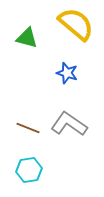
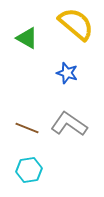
green triangle: rotated 15 degrees clockwise
brown line: moved 1 px left
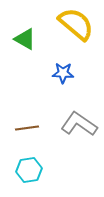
green triangle: moved 2 px left, 1 px down
blue star: moved 4 px left; rotated 15 degrees counterclockwise
gray L-shape: moved 10 px right
brown line: rotated 30 degrees counterclockwise
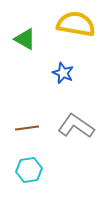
yellow semicircle: rotated 30 degrees counterclockwise
blue star: rotated 20 degrees clockwise
gray L-shape: moved 3 px left, 2 px down
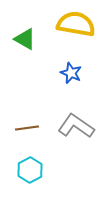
blue star: moved 8 px right
cyan hexagon: moved 1 px right; rotated 20 degrees counterclockwise
